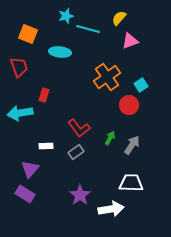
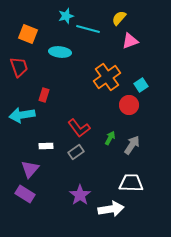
cyan arrow: moved 2 px right, 2 px down
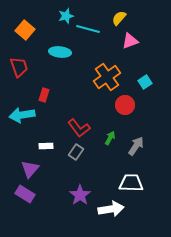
orange square: moved 3 px left, 4 px up; rotated 18 degrees clockwise
cyan square: moved 4 px right, 3 px up
red circle: moved 4 px left
gray arrow: moved 4 px right, 1 px down
gray rectangle: rotated 21 degrees counterclockwise
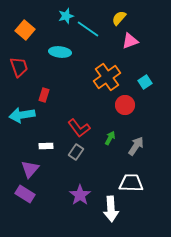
cyan line: rotated 20 degrees clockwise
white arrow: rotated 95 degrees clockwise
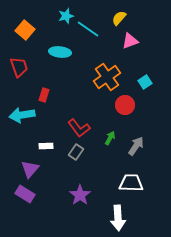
white arrow: moved 7 px right, 9 px down
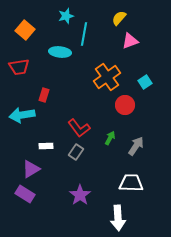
cyan line: moved 4 px left, 5 px down; rotated 65 degrees clockwise
red trapezoid: rotated 100 degrees clockwise
purple triangle: moved 1 px right; rotated 18 degrees clockwise
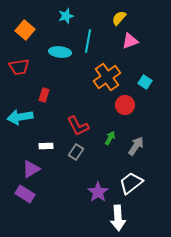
cyan line: moved 4 px right, 7 px down
cyan square: rotated 24 degrees counterclockwise
cyan arrow: moved 2 px left, 2 px down
red L-shape: moved 1 px left, 2 px up; rotated 10 degrees clockwise
white trapezoid: rotated 40 degrees counterclockwise
purple star: moved 18 px right, 3 px up
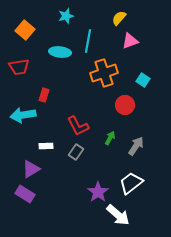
orange cross: moved 3 px left, 4 px up; rotated 16 degrees clockwise
cyan square: moved 2 px left, 2 px up
cyan arrow: moved 3 px right, 2 px up
white arrow: moved 3 px up; rotated 45 degrees counterclockwise
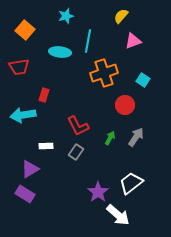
yellow semicircle: moved 2 px right, 2 px up
pink triangle: moved 3 px right
gray arrow: moved 9 px up
purple triangle: moved 1 px left
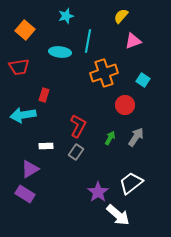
red L-shape: rotated 125 degrees counterclockwise
